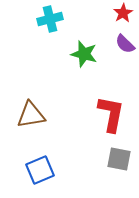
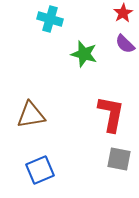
cyan cross: rotated 30 degrees clockwise
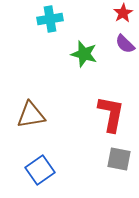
cyan cross: rotated 25 degrees counterclockwise
blue square: rotated 12 degrees counterclockwise
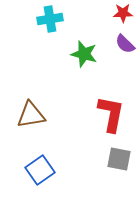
red star: rotated 30 degrees clockwise
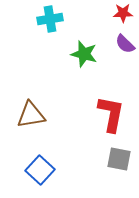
blue square: rotated 12 degrees counterclockwise
